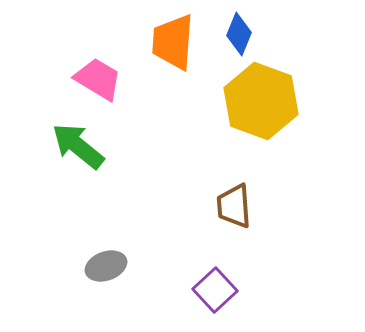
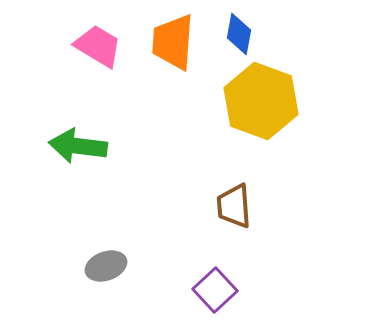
blue diamond: rotated 12 degrees counterclockwise
pink trapezoid: moved 33 px up
green arrow: rotated 32 degrees counterclockwise
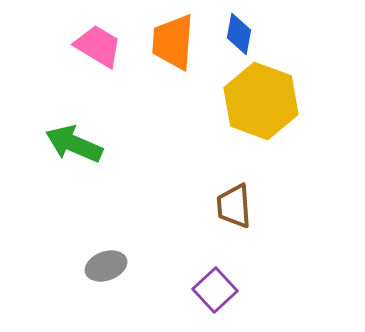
green arrow: moved 4 px left, 2 px up; rotated 16 degrees clockwise
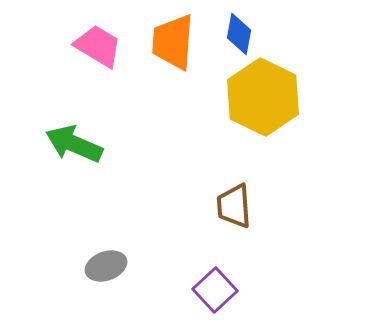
yellow hexagon: moved 2 px right, 4 px up; rotated 6 degrees clockwise
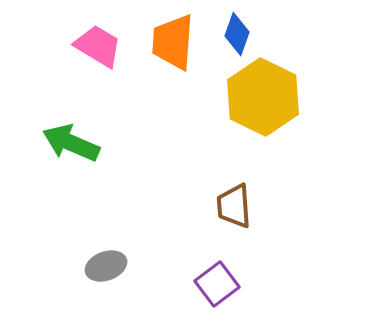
blue diamond: moved 2 px left; rotated 9 degrees clockwise
green arrow: moved 3 px left, 1 px up
purple square: moved 2 px right, 6 px up; rotated 6 degrees clockwise
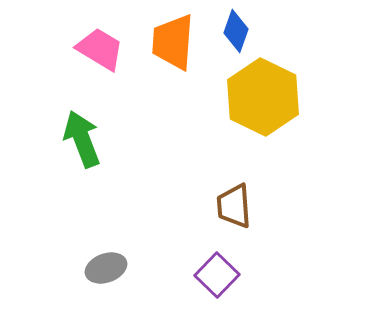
blue diamond: moved 1 px left, 3 px up
pink trapezoid: moved 2 px right, 3 px down
green arrow: moved 11 px right, 4 px up; rotated 46 degrees clockwise
gray ellipse: moved 2 px down
purple square: moved 9 px up; rotated 9 degrees counterclockwise
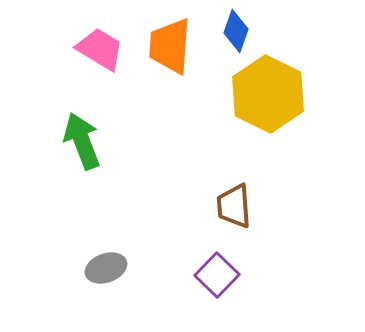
orange trapezoid: moved 3 px left, 4 px down
yellow hexagon: moved 5 px right, 3 px up
green arrow: moved 2 px down
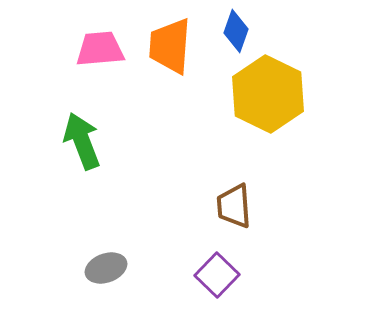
pink trapezoid: rotated 36 degrees counterclockwise
